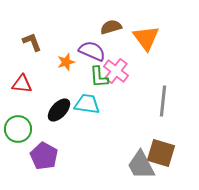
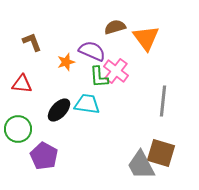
brown semicircle: moved 4 px right
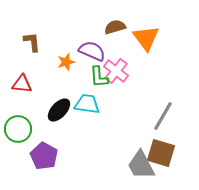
brown L-shape: rotated 15 degrees clockwise
gray line: moved 15 px down; rotated 24 degrees clockwise
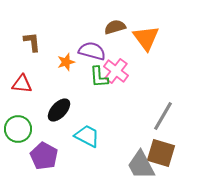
purple semicircle: rotated 8 degrees counterclockwise
cyan trapezoid: moved 32 px down; rotated 20 degrees clockwise
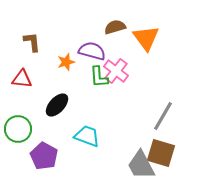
red triangle: moved 5 px up
black ellipse: moved 2 px left, 5 px up
cyan trapezoid: rotated 8 degrees counterclockwise
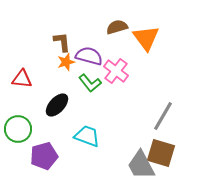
brown semicircle: moved 2 px right
brown L-shape: moved 30 px right
purple semicircle: moved 3 px left, 5 px down
green L-shape: moved 9 px left, 6 px down; rotated 35 degrees counterclockwise
purple pentagon: rotated 28 degrees clockwise
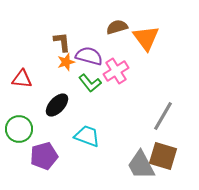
pink cross: rotated 20 degrees clockwise
green circle: moved 1 px right
brown square: moved 2 px right, 3 px down
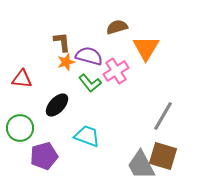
orange triangle: moved 10 px down; rotated 8 degrees clockwise
green circle: moved 1 px right, 1 px up
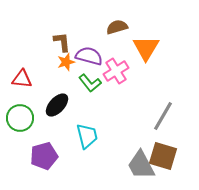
green circle: moved 10 px up
cyan trapezoid: rotated 56 degrees clockwise
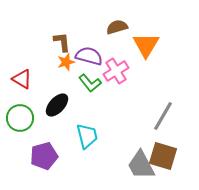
orange triangle: moved 3 px up
red triangle: rotated 25 degrees clockwise
